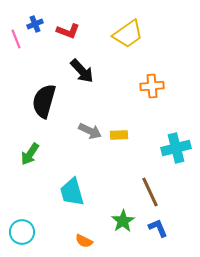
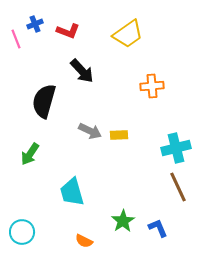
brown line: moved 28 px right, 5 px up
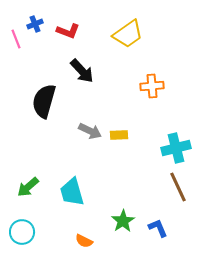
green arrow: moved 2 px left, 33 px down; rotated 15 degrees clockwise
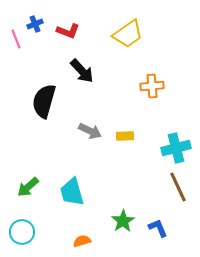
yellow rectangle: moved 6 px right, 1 px down
orange semicircle: moved 2 px left; rotated 138 degrees clockwise
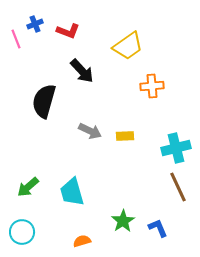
yellow trapezoid: moved 12 px down
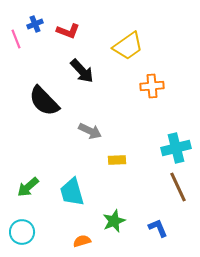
black semicircle: rotated 60 degrees counterclockwise
yellow rectangle: moved 8 px left, 24 px down
green star: moved 9 px left; rotated 10 degrees clockwise
